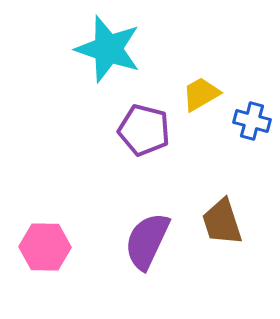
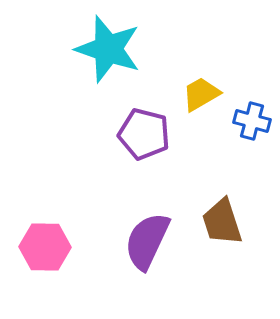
purple pentagon: moved 4 px down
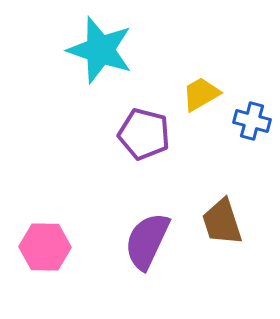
cyan star: moved 8 px left, 1 px down
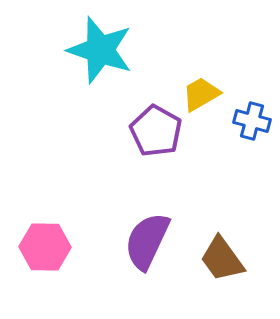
purple pentagon: moved 12 px right, 3 px up; rotated 15 degrees clockwise
brown trapezoid: moved 37 px down; rotated 18 degrees counterclockwise
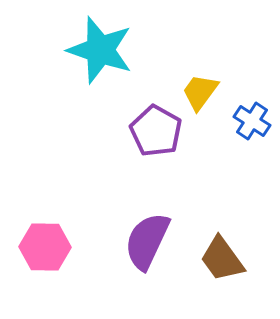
yellow trapezoid: moved 1 px left, 2 px up; rotated 24 degrees counterclockwise
blue cross: rotated 18 degrees clockwise
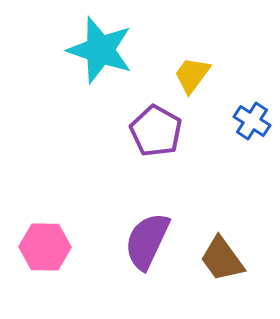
yellow trapezoid: moved 8 px left, 17 px up
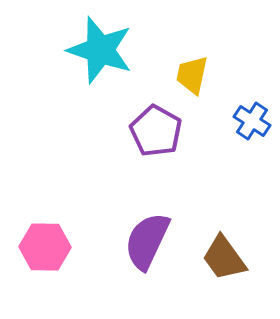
yellow trapezoid: rotated 24 degrees counterclockwise
brown trapezoid: moved 2 px right, 1 px up
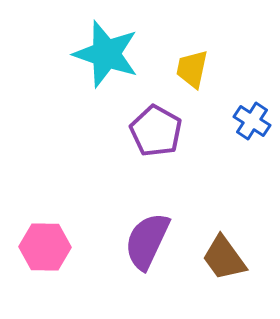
cyan star: moved 6 px right, 4 px down
yellow trapezoid: moved 6 px up
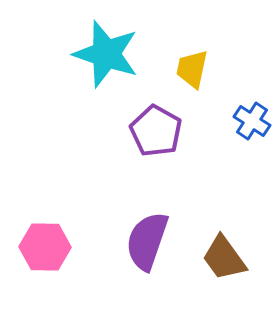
purple semicircle: rotated 6 degrees counterclockwise
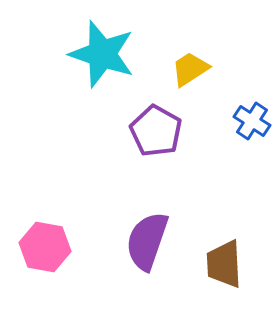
cyan star: moved 4 px left
yellow trapezoid: moved 2 px left; rotated 45 degrees clockwise
pink hexagon: rotated 9 degrees clockwise
brown trapezoid: moved 6 px down; rotated 33 degrees clockwise
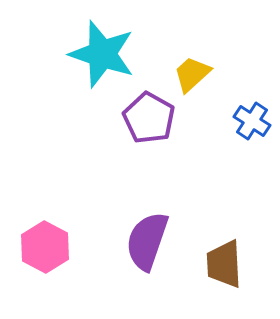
yellow trapezoid: moved 2 px right, 5 px down; rotated 9 degrees counterclockwise
purple pentagon: moved 7 px left, 13 px up
pink hexagon: rotated 18 degrees clockwise
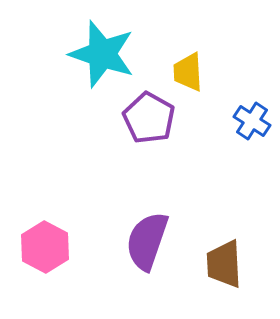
yellow trapezoid: moved 4 px left, 2 px up; rotated 51 degrees counterclockwise
